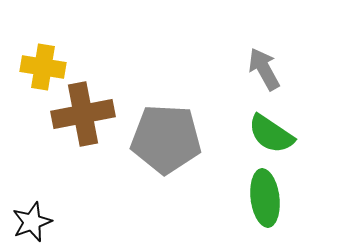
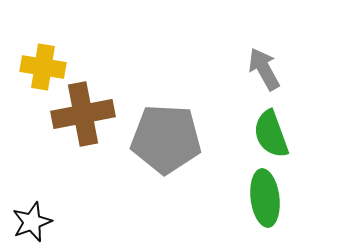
green semicircle: rotated 36 degrees clockwise
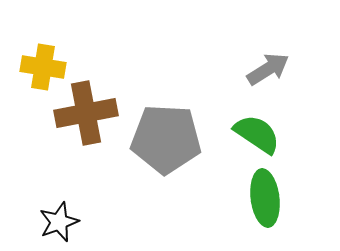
gray arrow: moved 4 px right; rotated 87 degrees clockwise
brown cross: moved 3 px right, 1 px up
green semicircle: moved 14 px left; rotated 144 degrees clockwise
black star: moved 27 px right
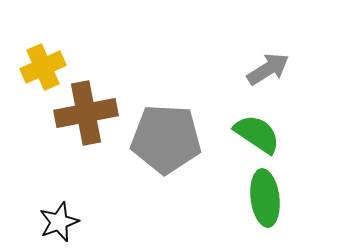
yellow cross: rotated 33 degrees counterclockwise
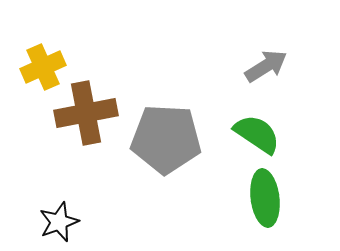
gray arrow: moved 2 px left, 3 px up
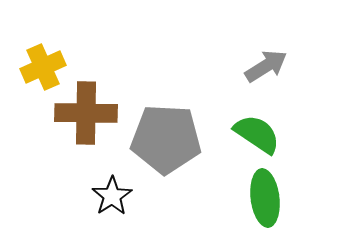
brown cross: rotated 12 degrees clockwise
black star: moved 53 px right, 26 px up; rotated 12 degrees counterclockwise
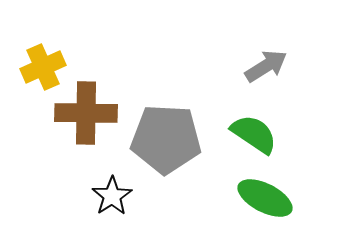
green semicircle: moved 3 px left
green ellipse: rotated 56 degrees counterclockwise
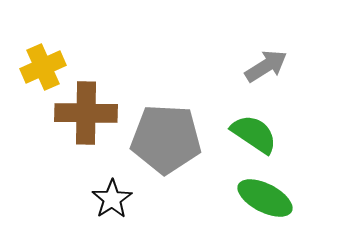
black star: moved 3 px down
